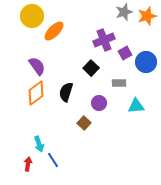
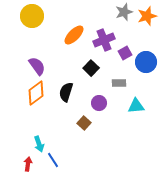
orange ellipse: moved 20 px right, 4 px down
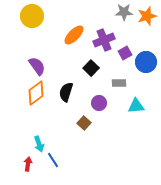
gray star: rotated 18 degrees clockwise
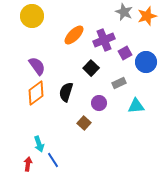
gray star: rotated 24 degrees clockwise
gray rectangle: rotated 24 degrees counterclockwise
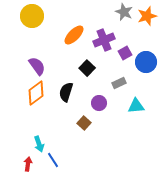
black square: moved 4 px left
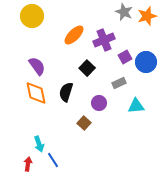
purple square: moved 4 px down
orange diamond: rotated 65 degrees counterclockwise
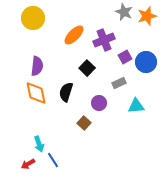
yellow circle: moved 1 px right, 2 px down
purple semicircle: rotated 42 degrees clockwise
red arrow: rotated 128 degrees counterclockwise
